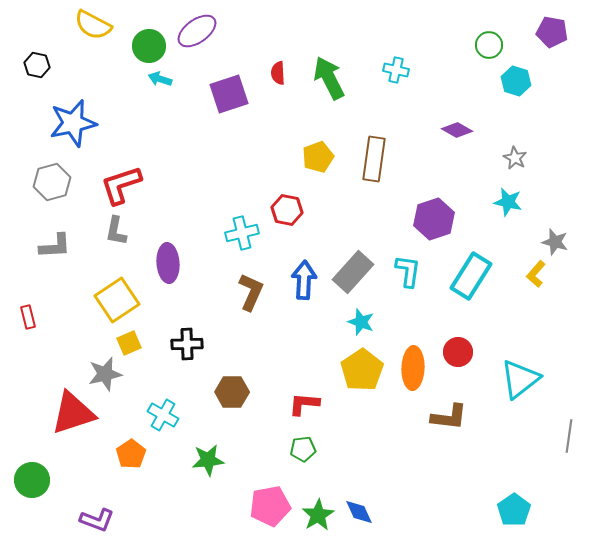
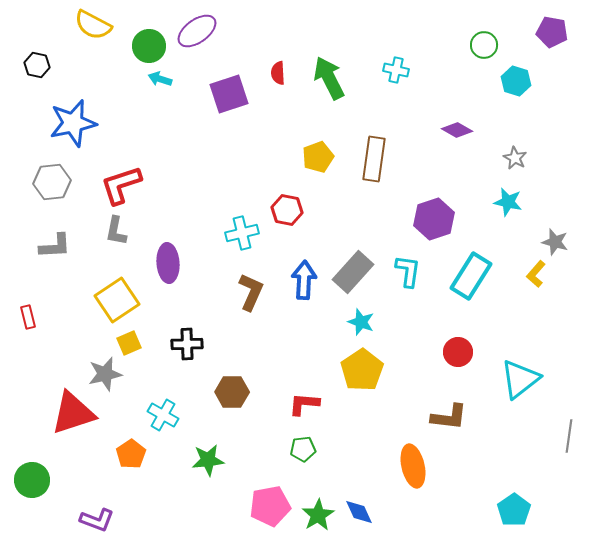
green circle at (489, 45): moved 5 px left
gray hexagon at (52, 182): rotated 9 degrees clockwise
orange ellipse at (413, 368): moved 98 px down; rotated 15 degrees counterclockwise
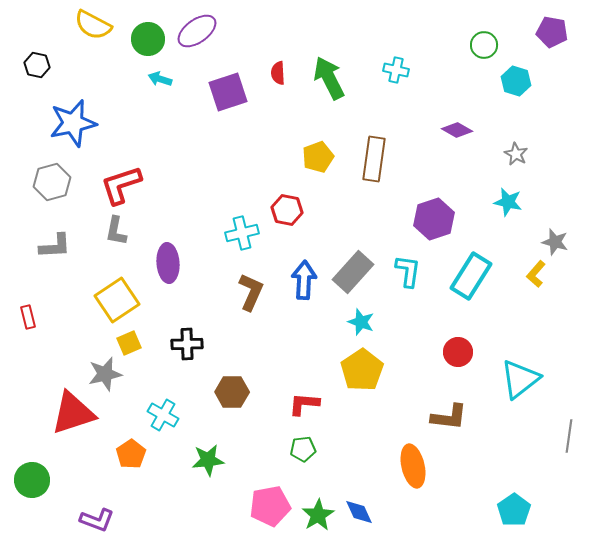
green circle at (149, 46): moved 1 px left, 7 px up
purple square at (229, 94): moved 1 px left, 2 px up
gray star at (515, 158): moved 1 px right, 4 px up
gray hexagon at (52, 182): rotated 9 degrees counterclockwise
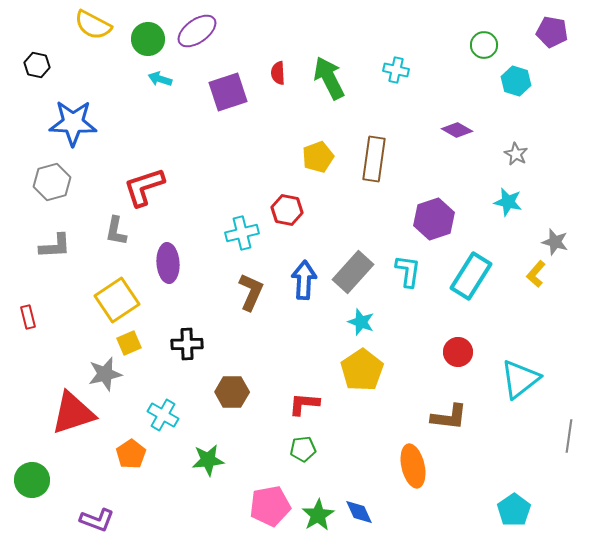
blue star at (73, 123): rotated 15 degrees clockwise
red L-shape at (121, 185): moved 23 px right, 2 px down
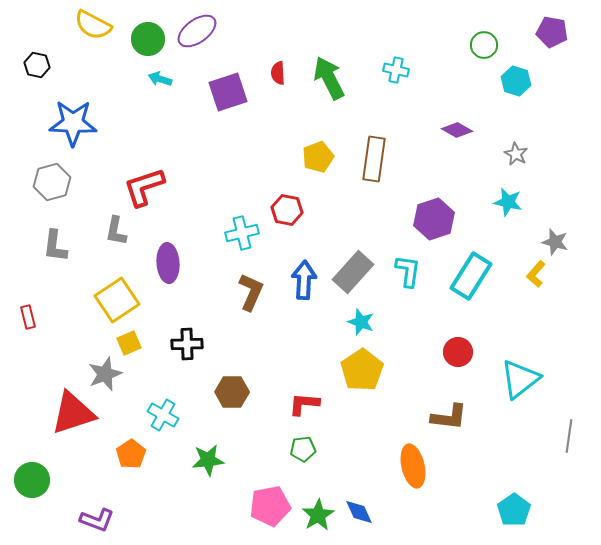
gray L-shape at (55, 246): rotated 100 degrees clockwise
gray star at (105, 374): rotated 8 degrees counterclockwise
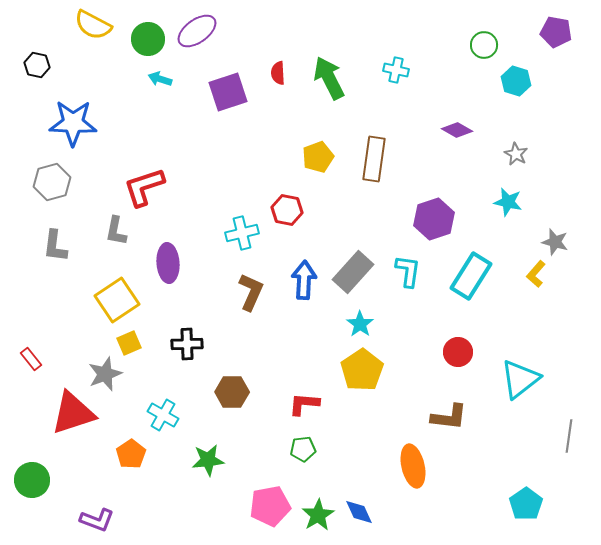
purple pentagon at (552, 32): moved 4 px right
red rectangle at (28, 317): moved 3 px right, 42 px down; rotated 25 degrees counterclockwise
cyan star at (361, 322): moved 1 px left, 2 px down; rotated 16 degrees clockwise
cyan pentagon at (514, 510): moved 12 px right, 6 px up
